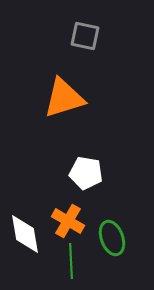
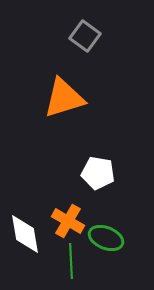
gray square: rotated 24 degrees clockwise
white pentagon: moved 12 px right
green ellipse: moved 6 px left; rotated 48 degrees counterclockwise
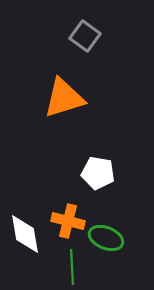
orange cross: rotated 16 degrees counterclockwise
green line: moved 1 px right, 6 px down
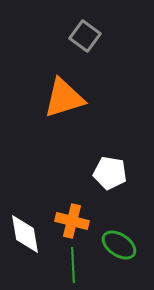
white pentagon: moved 12 px right
orange cross: moved 4 px right
green ellipse: moved 13 px right, 7 px down; rotated 12 degrees clockwise
green line: moved 1 px right, 2 px up
